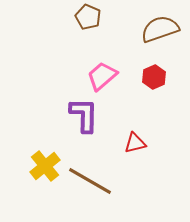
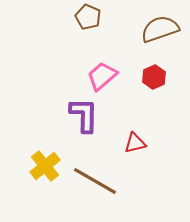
brown line: moved 5 px right
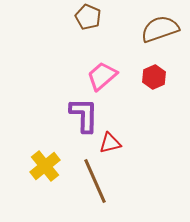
red triangle: moved 25 px left
brown line: rotated 36 degrees clockwise
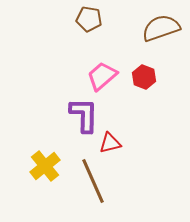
brown pentagon: moved 1 px right, 2 px down; rotated 15 degrees counterclockwise
brown semicircle: moved 1 px right, 1 px up
red hexagon: moved 10 px left; rotated 15 degrees counterclockwise
brown line: moved 2 px left
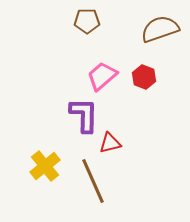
brown pentagon: moved 2 px left, 2 px down; rotated 10 degrees counterclockwise
brown semicircle: moved 1 px left, 1 px down
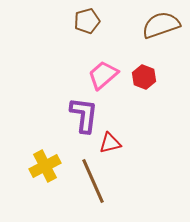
brown pentagon: rotated 15 degrees counterclockwise
brown semicircle: moved 1 px right, 4 px up
pink trapezoid: moved 1 px right, 1 px up
purple L-shape: rotated 6 degrees clockwise
yellow cross: rotated 12 degrees clockwise
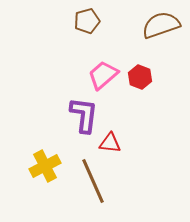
red hexagon: moved 4 px left
red triangle: rotated 20 degrees clockwise
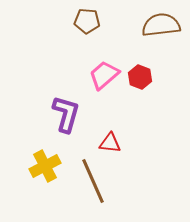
brown pentagon: rotated 20 degrees clockwise
brown semicircle: rotated 12 degrees clockwise
pink trapezoid: moved 1 px right
purple L-shape: moved 18 px left, 1 px up; rotated 9 degrees clockwise
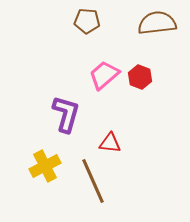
brown semicircle: moved 4 px left, 2 px up
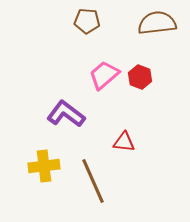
purple L-shape: rotated 69 degrees counterclockwise
red triangle: moved 14 px right, 1 px up
yellow cross: moved 1 px left; rotated 20 degrees clockwise
